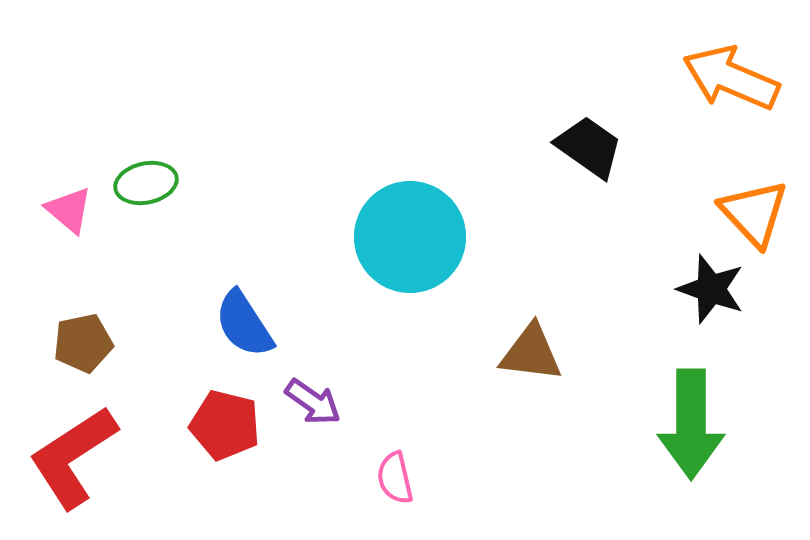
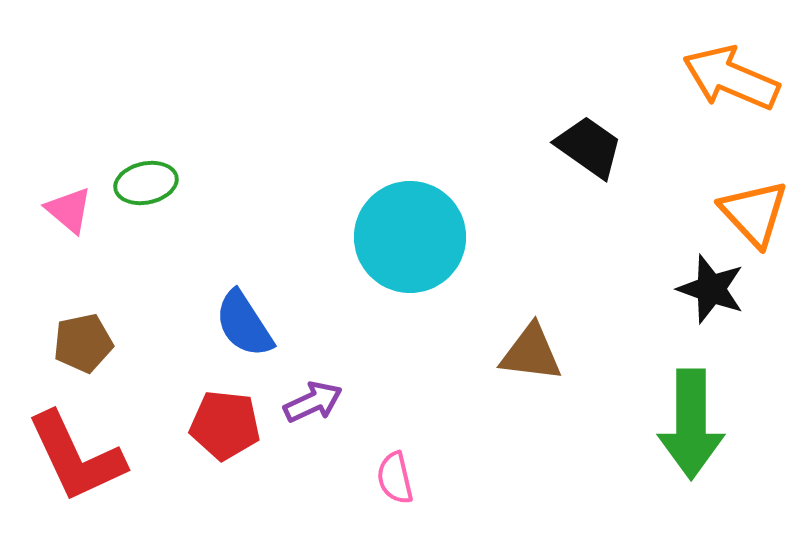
purple arrow: rotated 60 degrees counterclockwise
red pentagon: rotated 8 degrees counterclockwise
red L-shape: moved 3 px right; rotated 82 degrees counterclockwise
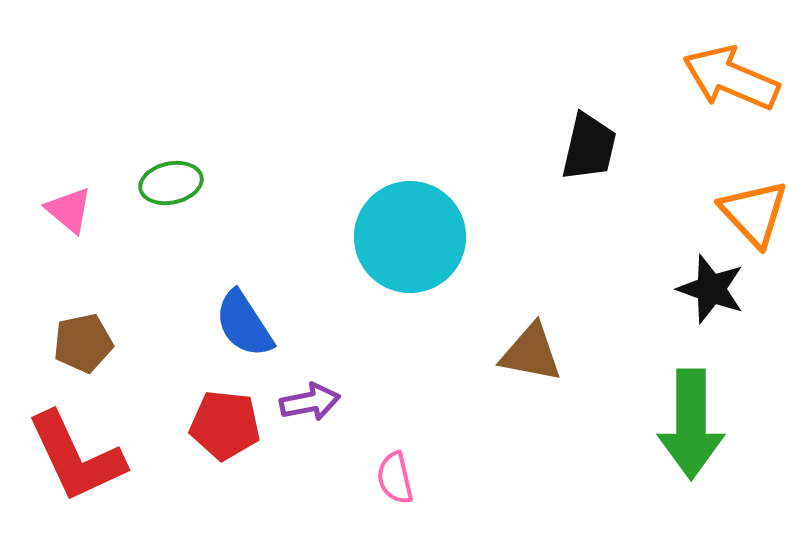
black trapezoid: rotated 68 degrees clockwise
green ellipse: moved 25 px right
brown triangle: rotated 4 degrees clockwise
purple arrow: moved 3 px left; rotated 14 degrees clockwise
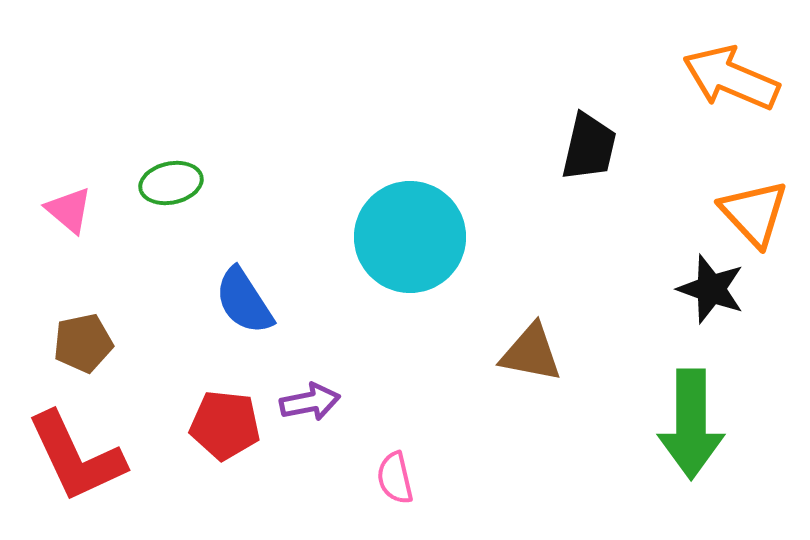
blue semicircle: moved 23 px up
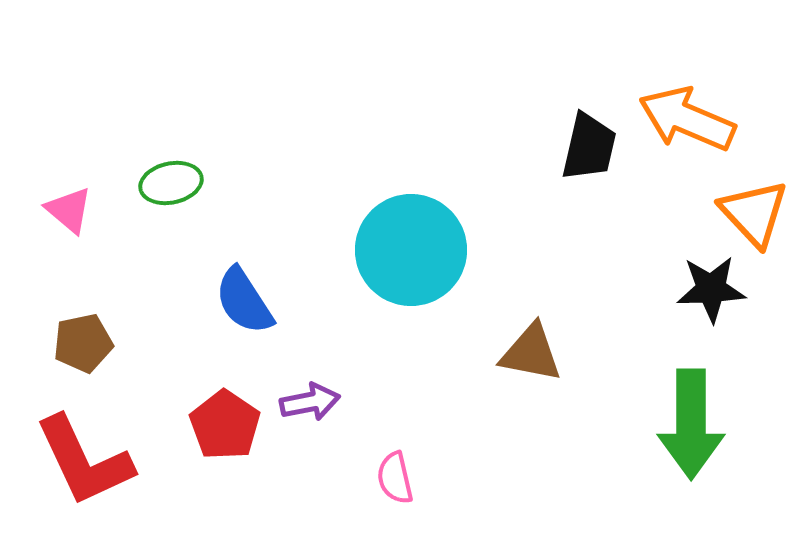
orange arrow: moved 44 px left, 41 px down
cyan circle: moved 1 px right, 13 px down
black star: rotated 22 degrees counterclockwise
red pentagon: rotated 28 degrees clockwise
red L-shape: moved 8 px right, 4 px down
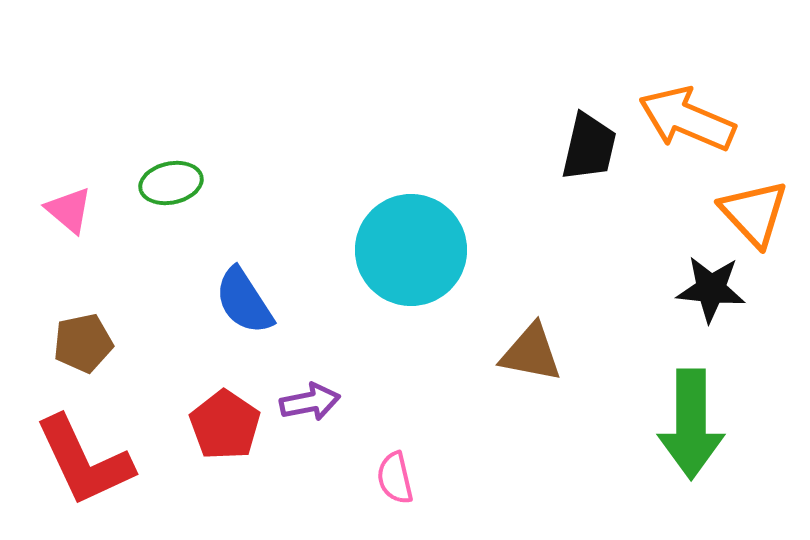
black star: rotated 8 degrees clockwise
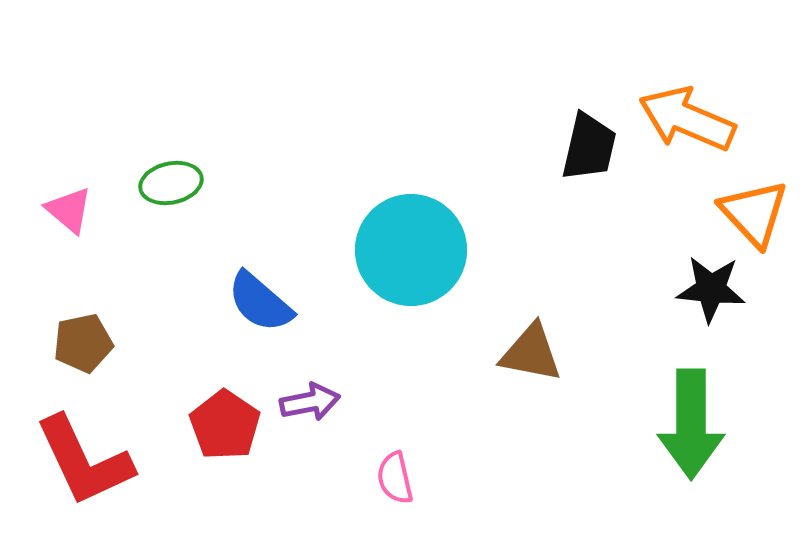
blue semicircle: moved 16 px right, 1 px down; rotated 16 degrees counterclockwise
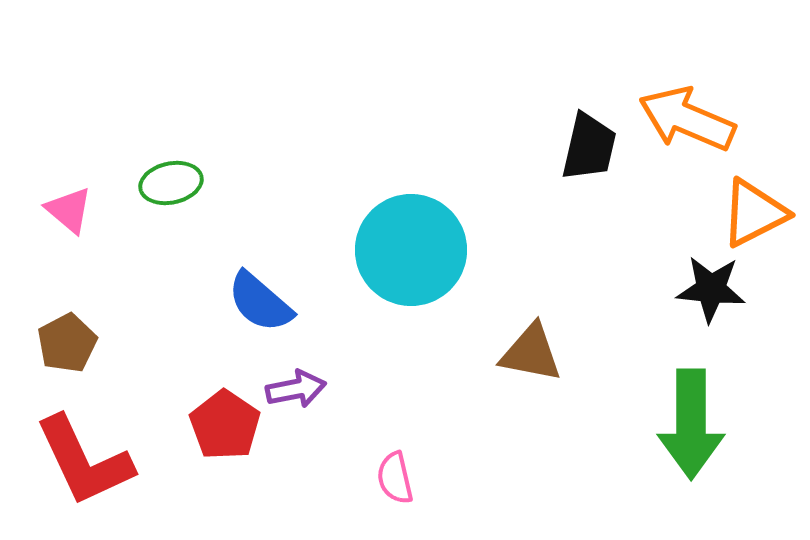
orange triangle: rotated 46 degrees clockwise
brown pentagon: moved 16 px left; rotated 16 degrees counterclockwise
purple arrow: moved 14 px left, 13 px up
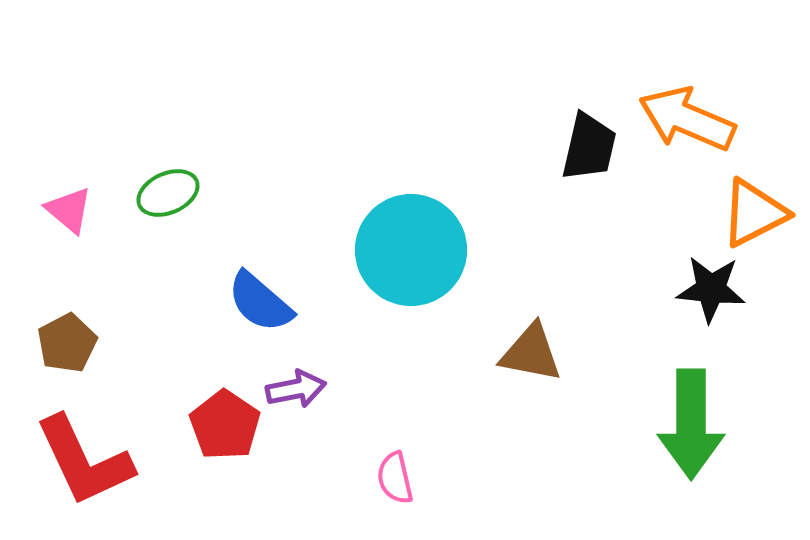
green ellipse: moved 3 px left, 10 px down; rotated 12 degrees counterclockwise
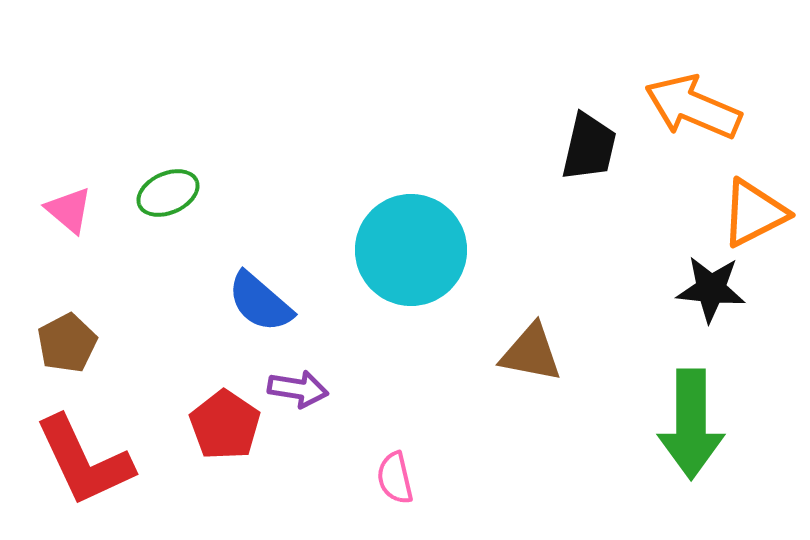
orange arrow: moved 6 px right, 12 px up
purple arrow: moved 2 px right; rotated 20 degrees clockwise
